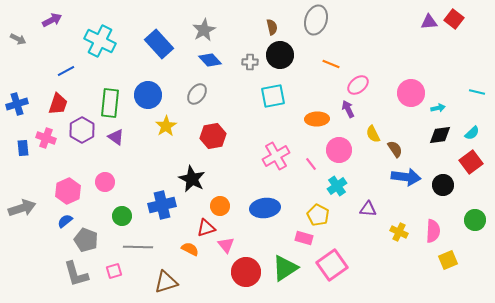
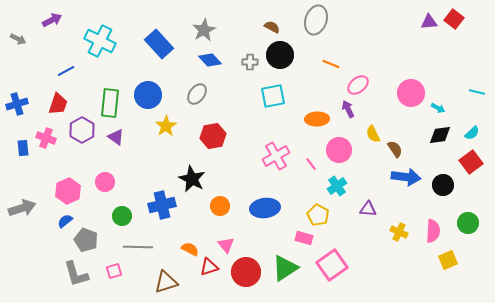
brown semicircle at (272, 27): rotated 49 degrees counterclockwise
cyan arrow at (438, 108): rotated 40 degrees clockwise
green circle at (475, 220): moved 7 px left, 3 px down
red triangle at (206, 228): moved 3 px right, 39 px down
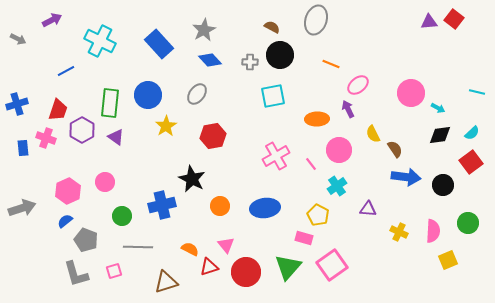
red trapezoid at (58, 104): moved 6 px down
green triangle at (285, 268): moved 3 px right, 1 px up; rotated 16 degrees counterclockwise
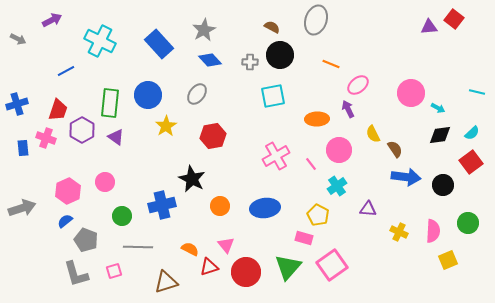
purple triangle at (429, 22): moved 5 px down
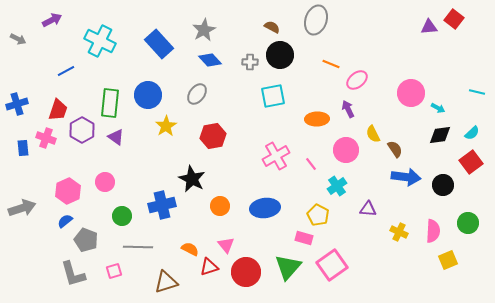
pink ellipse at (358, 85): moved 1 px left, 5 px up
pink circle at (339, 150): moved 7 px right
gray L-shape at (76, 274): moved 3 px left
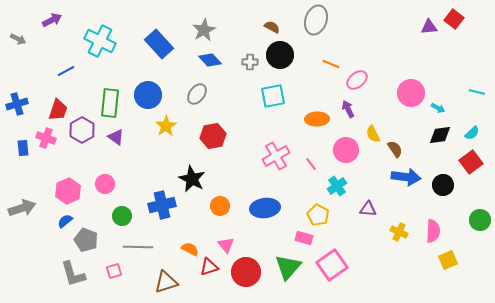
pink circle at (105, 182): moved 2 px down
green circle at (468, 223): moved 12 px right, 3 px up
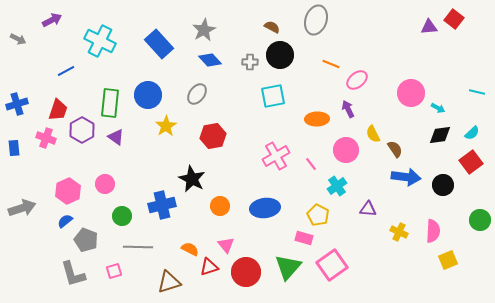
blue rectangle at (23, 148): moved 9 px left
brown triangle at (166, 282): moved 3 px right
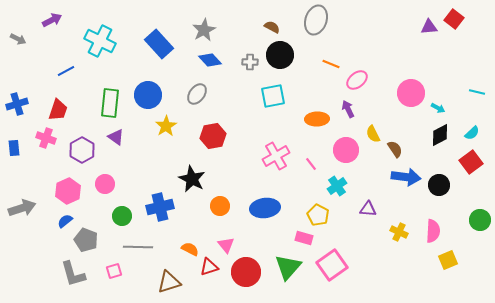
purple hexagon at (82, 130): moved 20 px down
black diamond at (440, 135): rotated 20 degrees counterclockwise
black circle at (443, 185): moved 4 px left
blue cross at (162, 205): moved 2 px left, 2 px down
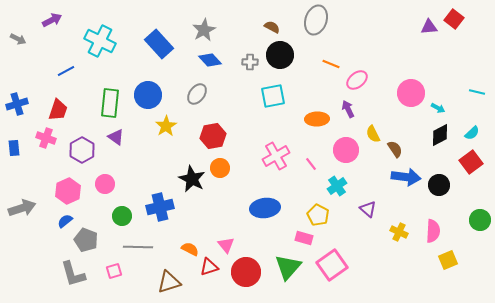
orange circle at (220, 206): moved 38 px up
purple triangle at (368, 209): rotated 36 degrees clockwise
